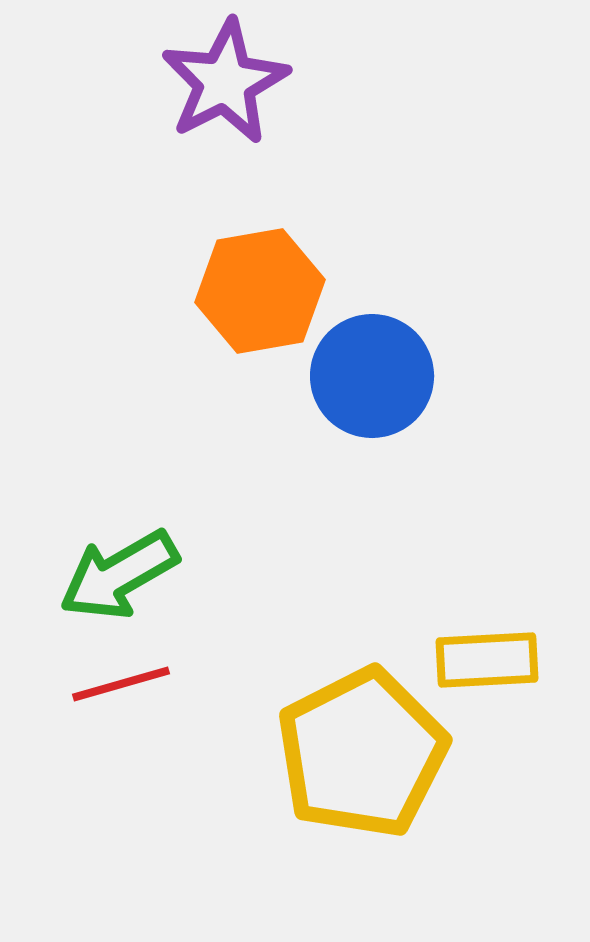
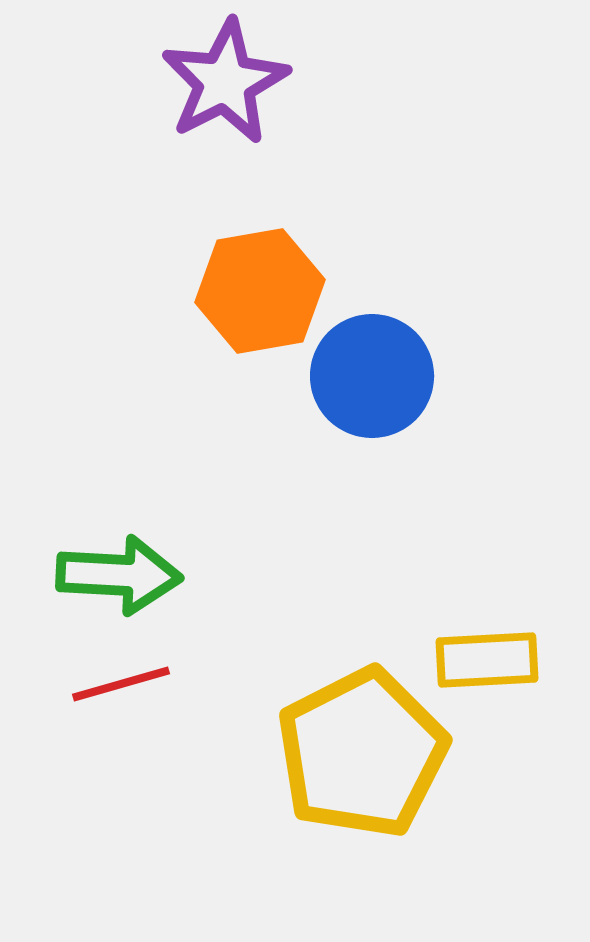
green arrow: rotated 147 degrees counterclockwise
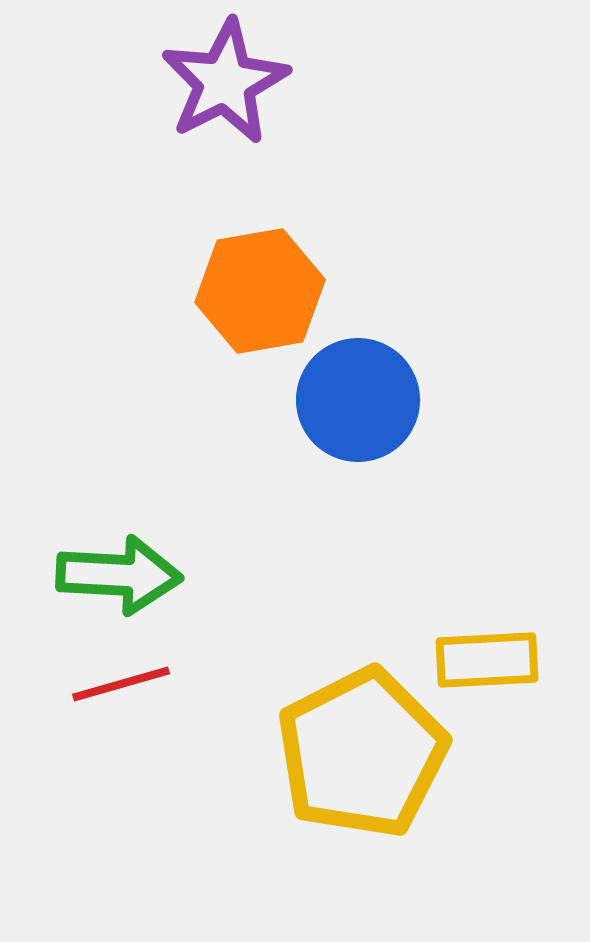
blue circle: moved 14 px left, 24 px down
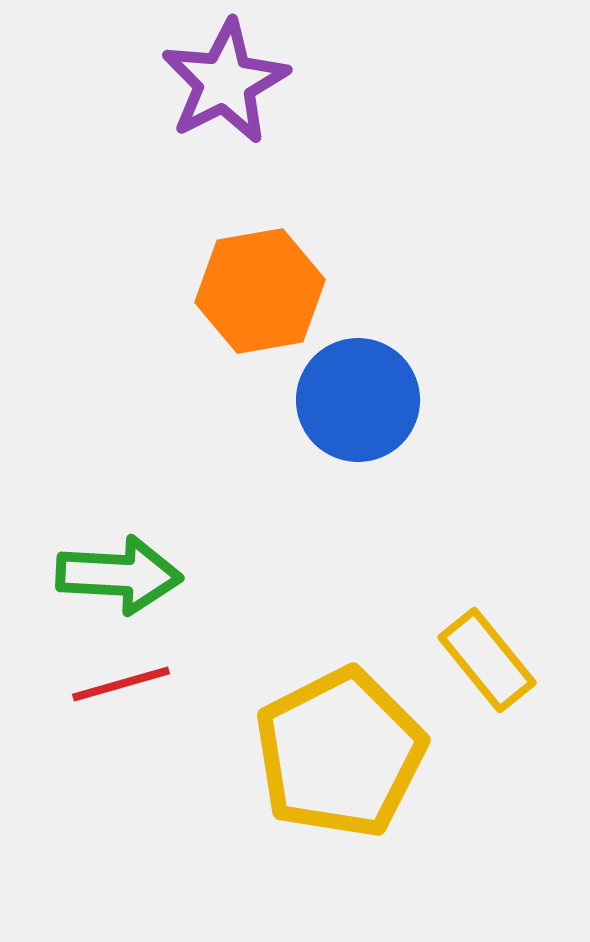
yellow rectangle: rotated 54 degrees clockwise
yellow pentagon: moved 22 px left
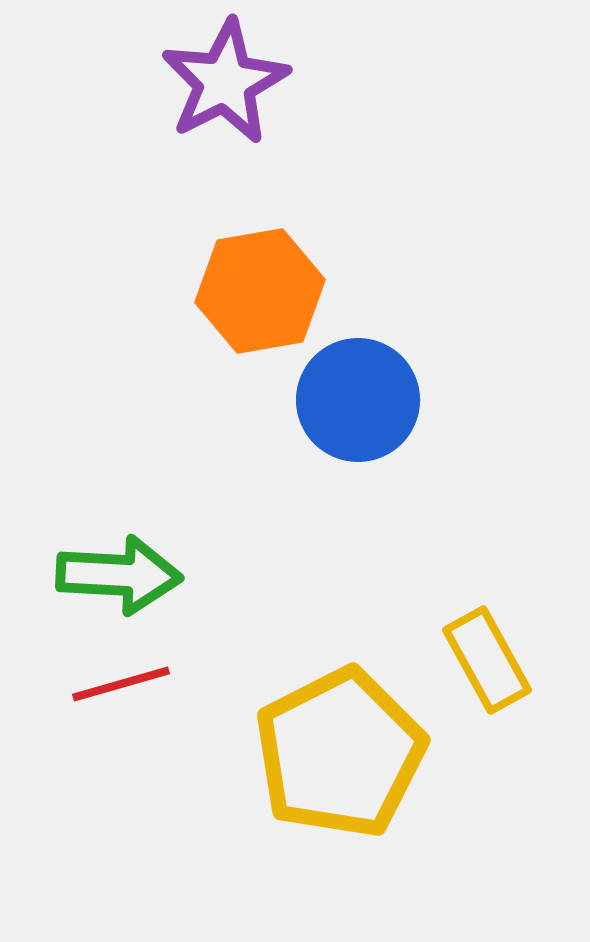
yellow rectangle: rotated 10 degrees clockwise
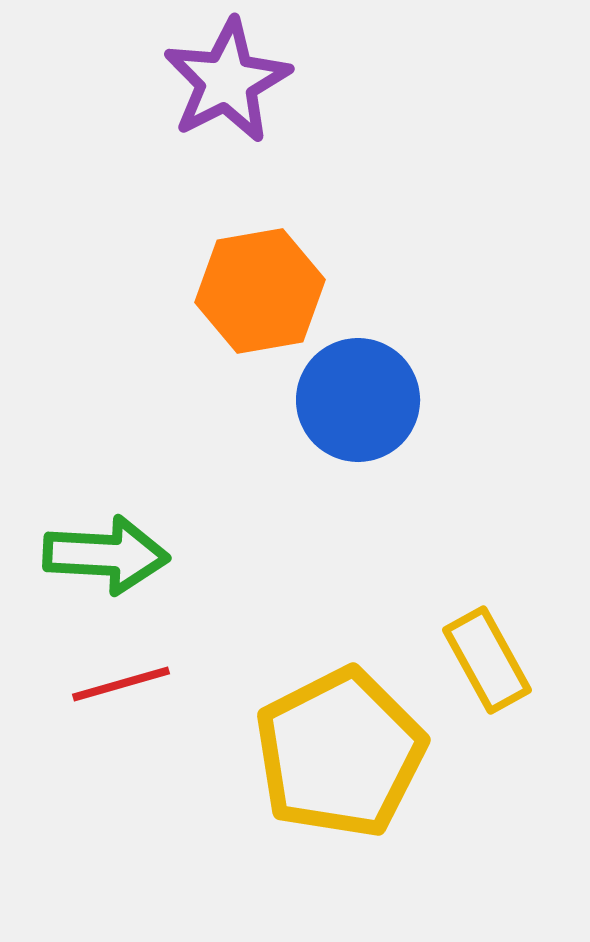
purple star: moved 2 px right, 1 px up
green arrow: moved 13 px left, 20 px up
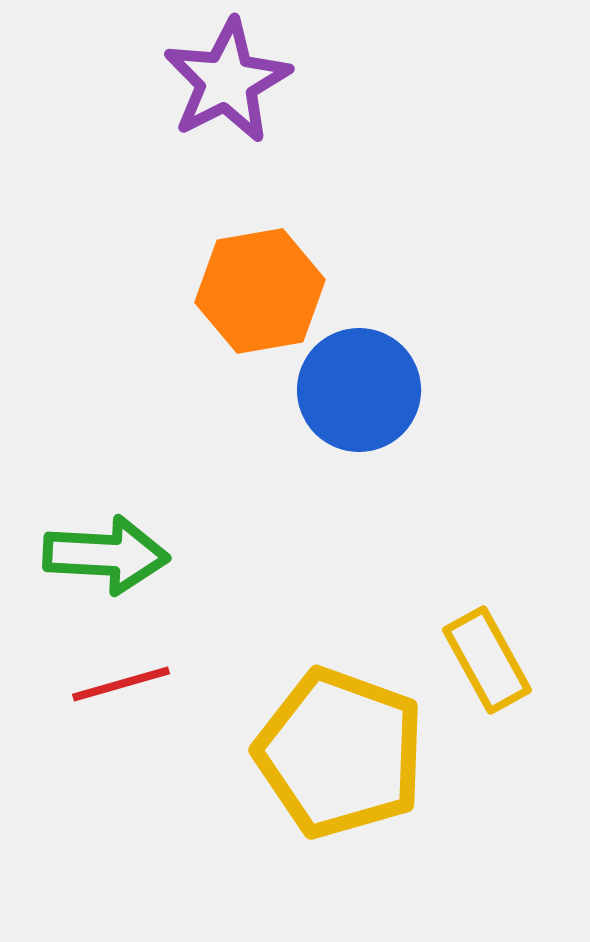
blue circle: moved 1 px right, 10 px up
yellow pentagon: rotated 25 degrees counterclockwise
